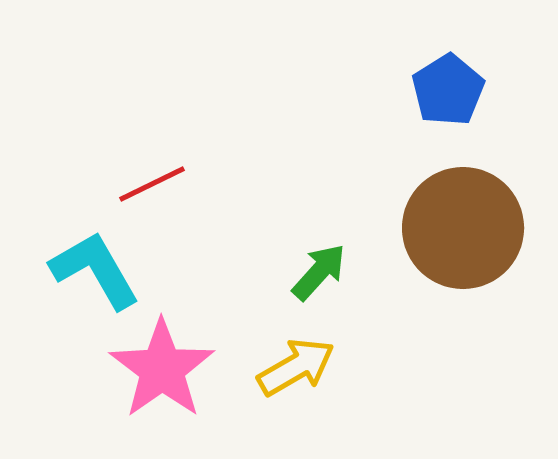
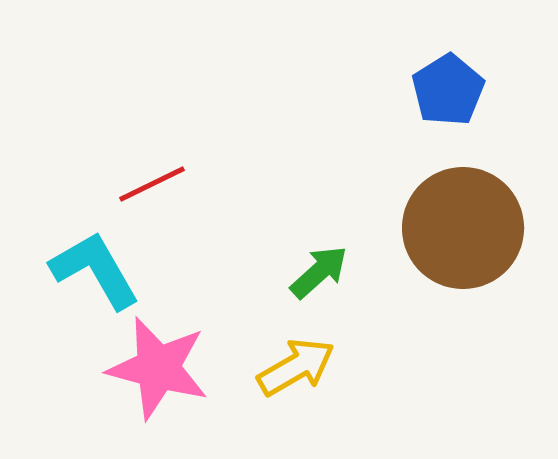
green arrow: rotated 6 degrees clockwise
pink star: moved 4 px left, 1 px up; rotated 22 degrees counterclockwise
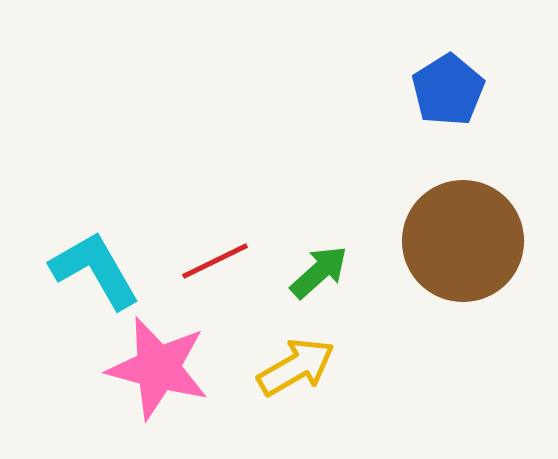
red line: moved 63 px right, 77 px down
brown circle: moved 13 px down
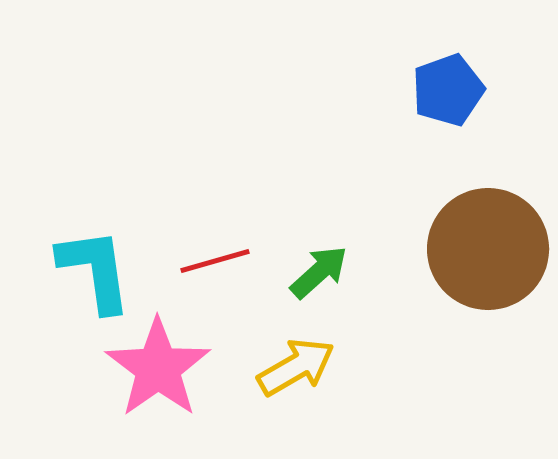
blue pentagon: rotated 12 degrees clockwise
brown circle: moved 25 px right, 8 px down
red line: rotated 10 degrees clockwise
cyan L-shape: rotated 22 degrees clockwise
pink star: rotated 22 degrees clockwise
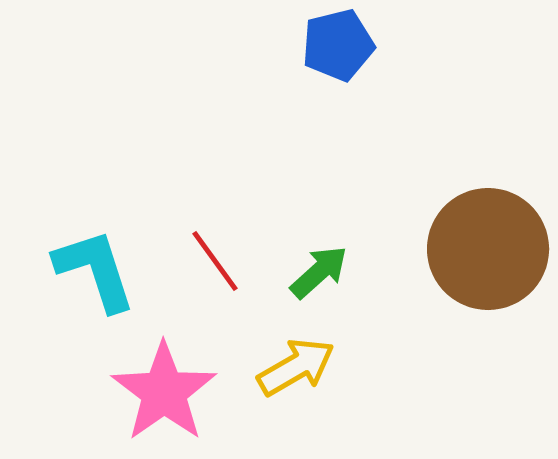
blue pentagon: moved 110 px left, 45 px up; rotated 6 degrees clockwise
red line: rotated 70 degrees clockwise
cyan L-shape: rotated 10 degrees counterclockwise
pink star: moved 6 px right, 24 px down
